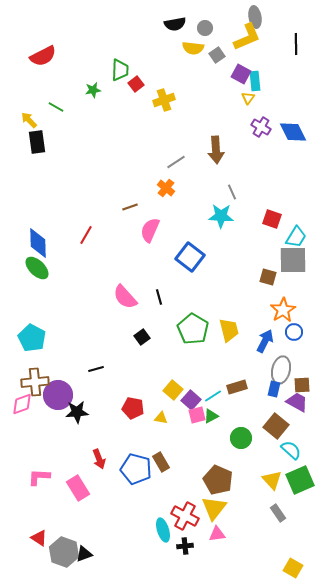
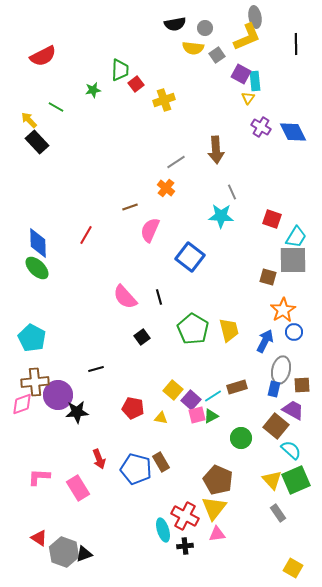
black rectangle at (37, 142): rotated 35 degrees counterclockwise
purple trapezoid at (297, 402): moved 4 px left, 8 px down
green square at (300, 480): moved 4 px left
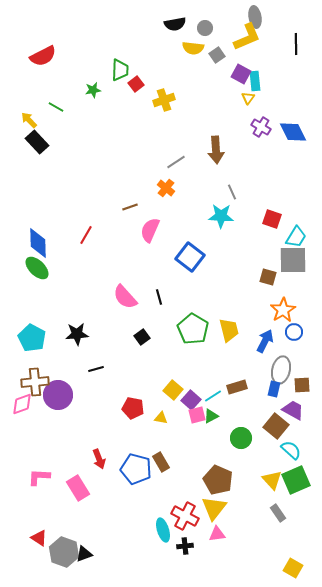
black star at (77, 412): moved 78 px up
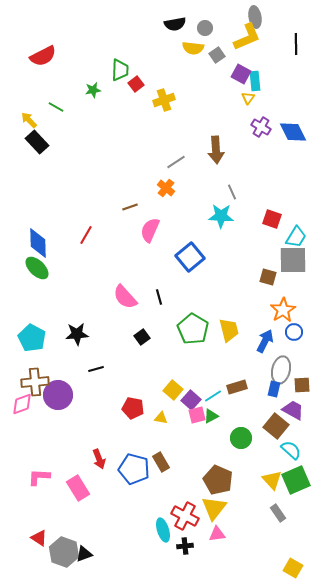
blue square at (190, 257): rotated 12 degrees clockwise
blue pentagon at (136, 469): moved 2 px left
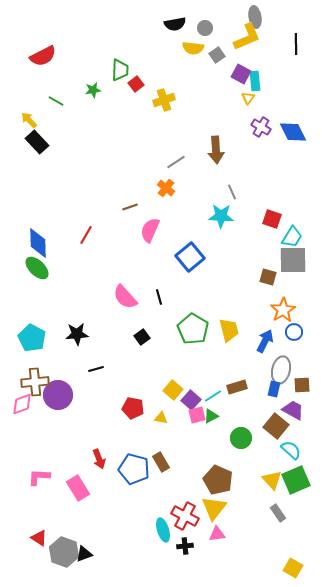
green line at (56, 107): moved 6 px up
cyan trapezoid at (296, 237): moved 4 px left
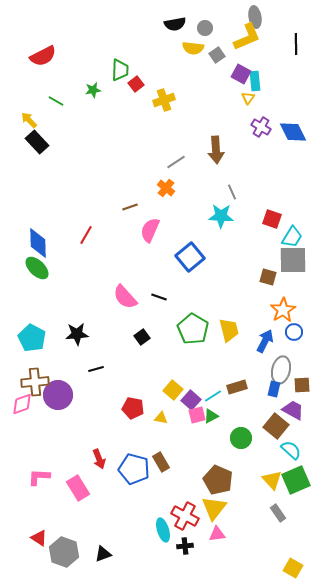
black line at (159, 297): rotated 56 degrees counterclockwise
black triangle at (84, 554): moved 19 px right
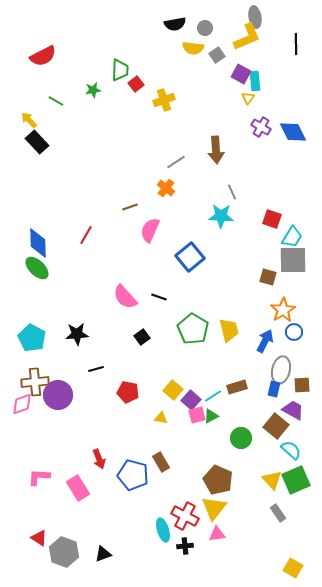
red pentagon at (133, 408): moved 5 px left, 16 px up
blue pentagon at (134, 469): moved 1 px left, 6 px down
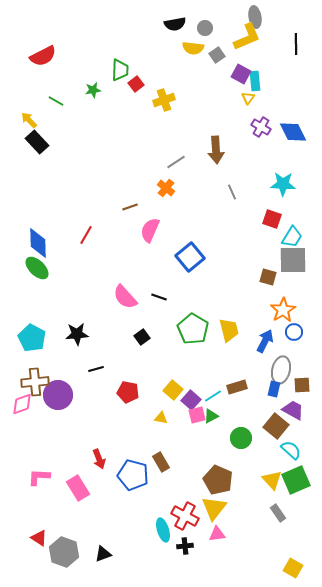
cyan star at (221, 216): moved 62 px right, 32 px up
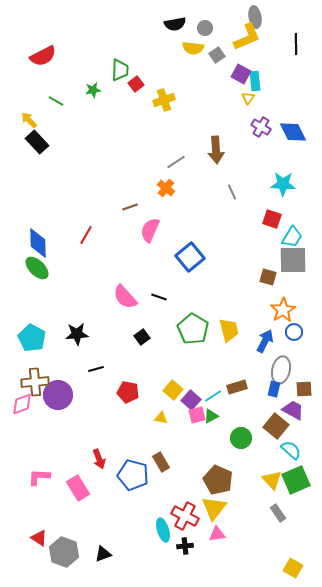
brown square at (302, 385): moved 2 px right, 4 px down
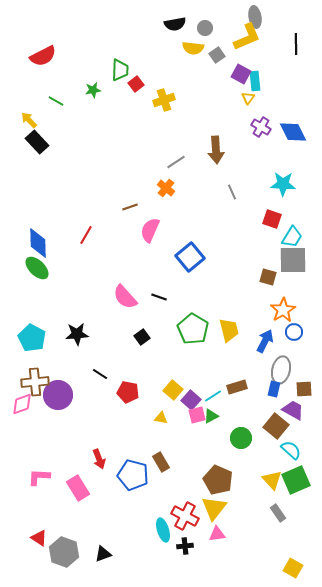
black line at (96, 369): moved 4 px right, 5 px down; rotated 49 degrees clockwise
